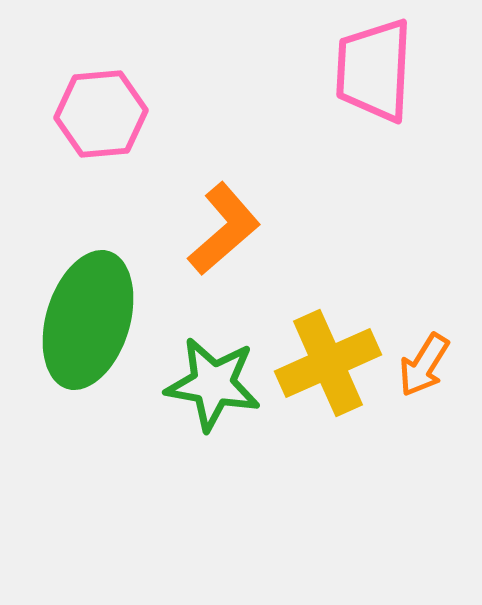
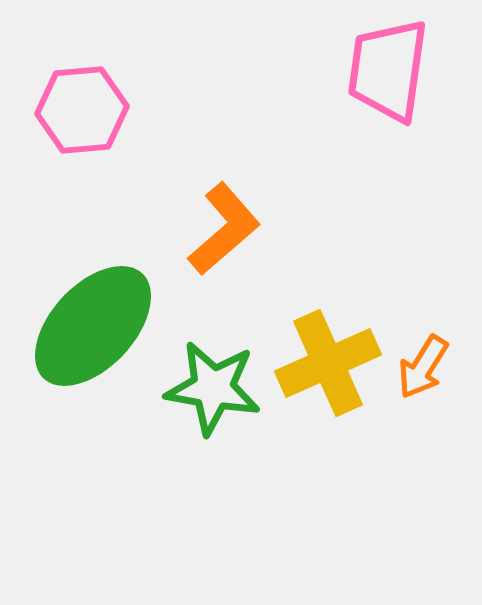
pink trapezoid: moved 14 px right; rotated 5 degrees clockwise
pink hexagon: moved 19 px left, 4 px up
green ellipse: moved 5 px right, 6 px down; rotated 26 degrees clockwise
orange arrow: moved 1 px left, 2 px down
green star: moved 4 px down
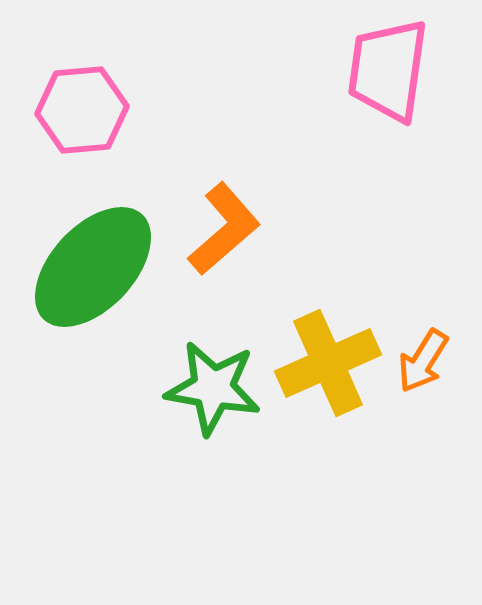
green ellipse: moved 59 px up
orange arrow: moved 6 px up
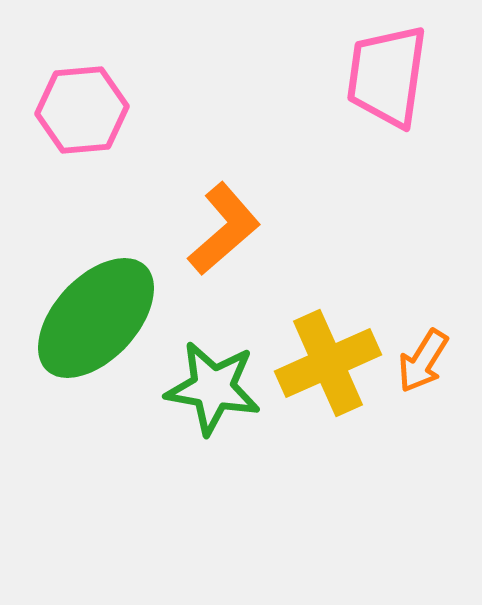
pink trapezoid: moved 1 px left, 6 px down
green ellipse: moved 3 px right, 51 px down
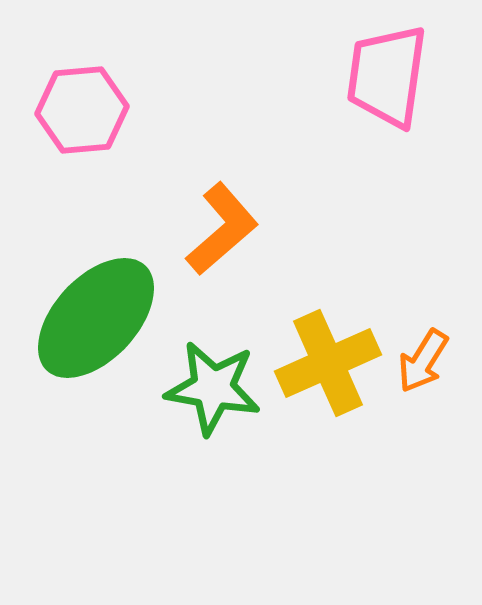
orange L-shape: moved 2 px left
